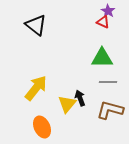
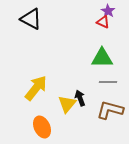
black triangle: moved 5 px left, 6 px up; rotated 10 degrees counterclockwise
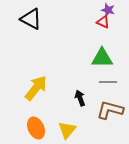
purple star: moved 1 px up; rotated 16 degrees counterclockwise
yellow triangle: moved 26 px down
orange ellipse: moved 6 px left, 1 px down
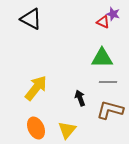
purple star: moved 5 px right, 4 px down
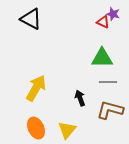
yellow arrow: rotated 8 degrees counterclockwise
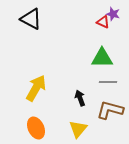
yellow triangle: moved 11 px right, 1 px up
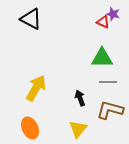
orange ellipse: moved 6 px left
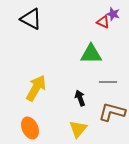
green triangle: moved 11 px left, 4 px up
brown L-shape: moved 2 px right, 2 px down
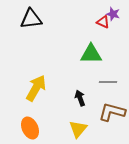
black triangle: rotated 35 degrees counterclockwise
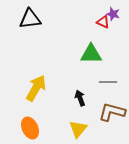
black triangle: moved 1 px left
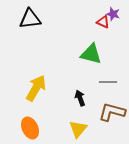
green triangle: rotated 15 degrees clockwise
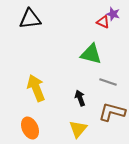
gray line: rotated 18 degrees clockwise
yellow arrow: rotated 52 degrees counterclockwise
